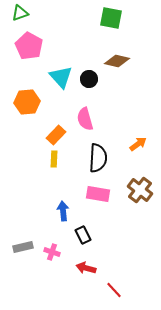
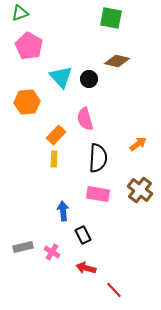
pink cross: rotated 14 degrees clockwise
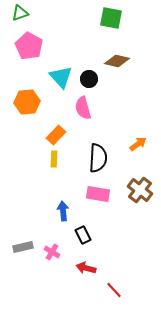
pink semicircle: moved 2 px left, 11 px up
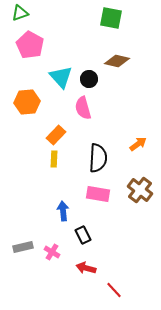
pink pentagon: moved 1 px right, 1 px up
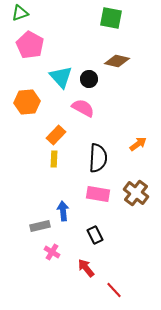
pink semicircle: rotated 135 degrees clockwise
brown cross: moved 4 px left, 3 px down
black rectangle: moved 12 px right
gray rectangle: moved 17 px right, 21 px up
red arrow: rotated 36 degrees clockwise
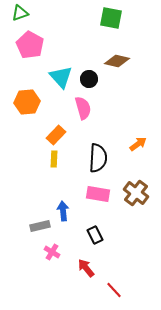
pink semicircle: rotated 45 degrees clockwise
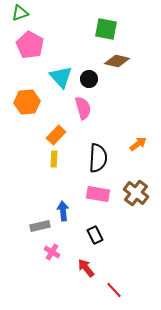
green square: moved 5 px left, 11 px down
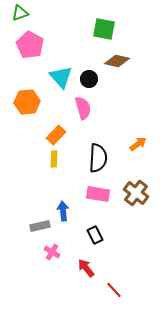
green square: moved 2 px left
